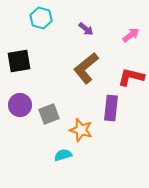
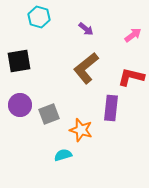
cyan hexagon: moved 2 px left, 1 px up
pink arrow: moved 2 px right
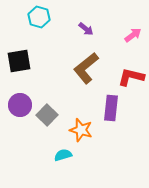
gray square: moved 2 px left, 1 px down; rotated 25 degrees counterclockwise
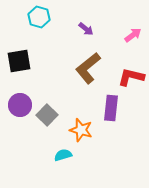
brown L-shape: moved 2 px right
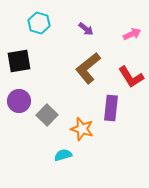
cyan hexagon: moved 6 px down
pink arrow: moved 1 px left, 1 px up; rotated 12 degrees clockwise
red L-shape: rotated 136 degrees counterclockwise
purple circle: moved 1 px left, 4 px up
orange star: moved 1 px right, 1 px up
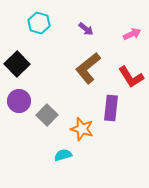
black square: moved 2 px left, 3 px down; rotated 35 degrees counterclockwise
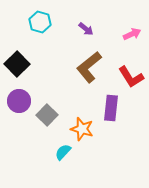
cyan hexagon: moved 1 px right, 1 px up
brown L-shape: moved 1 px right, 1 px up
cyan semicircle: moved 3 px up; rotated 30 degrees counterclockwise
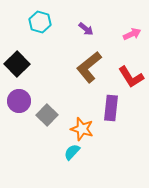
cyan semicircle: moved 9 px right
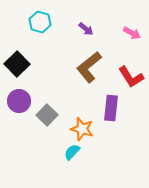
pink arrow: moved 1 px up; rotated 54 degrees clockwise
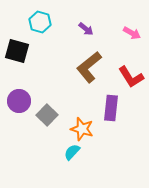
black square: moved 13 px up; rotated 30 degrees counterclockwise
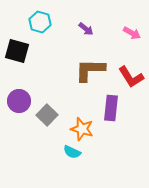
brown L-shape: moved 1 px right, 3 px down; rotated 40 degrees clockwise
cyan semicircle: rotated 108 degrees counterclockwise
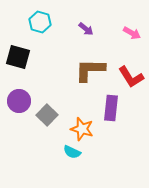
black square: moved 1 px right, 6 px down
